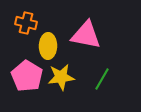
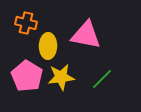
green line: rotated 15 degrees clockwise
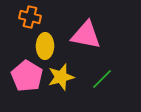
orange cross: moved 4 px right, 6 px up
yellow ellipse: moved 3 px left
yellow star: rotated 8 degrees counterclockwise
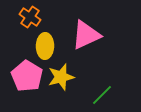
orange cross: rotated 20 degrees clockwise
pink triangle: rotated 36 degrees counterclockwise
green line: moved 16 px down
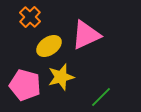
orange cross: rotated 10 degrees clockwise
yellow ellipse: moved 4 px right; rotated 55 degrees clockwise
pink pentagon: moved 2 px left, 9 px down; rotated 16 degrees counterclockwise
green line: moved 1 px left, 2 px down
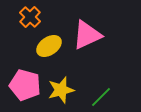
pink triangle: moved 1 px right
yellow star: moved 13 px down
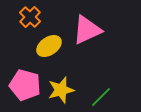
pink triangle: moved 5 px up
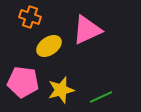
orange cross: rotated 25 degrees counterclockwise
pink pentagon: moved 2 px left, 3 px up; rotated 8 degrees counterclockwise
green line: rotated 20 degrees clockwise
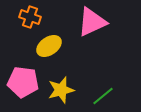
pink triangle: moved 5 px right, 8 px up
green line: moved 2 px right, 1 px up; rotated 15 degrees counterclockwise
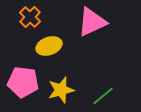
orange cross: rotated 25 degrees clockwise
yellow ellipse: rotated 15 degrees clockwise
